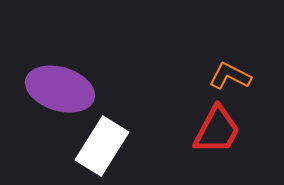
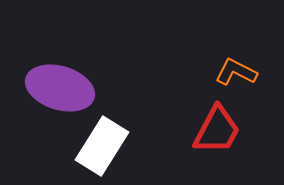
orange L-shape: moved 6 px right, 4 px up
purple ellipse: moved 1 px up
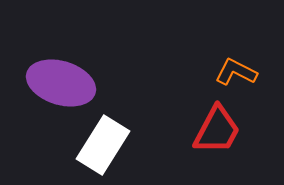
purple ellipse: moved 1 px right, 5 px up
white rectangle: moved 1 px right, 1 px up
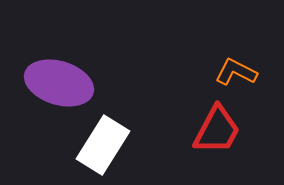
purple ellipse: moved 2 px left
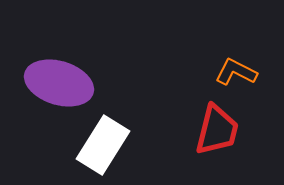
red trapezoid: rotated 14 degrees counterclockwise
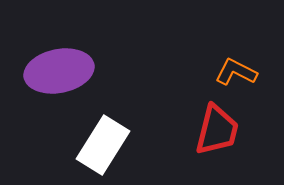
purple ellipse: moved 12 px up; rotated 28 degrees counterclockwise
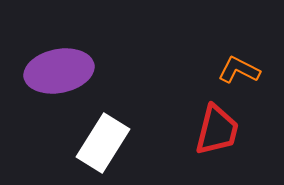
orange L-shape: moved 3 px right, 2 px up
white rectangle: moved 2 px up
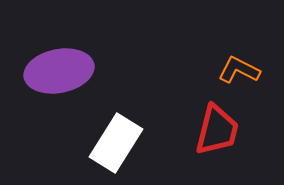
white rectangle: moved 13 px right
